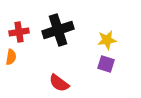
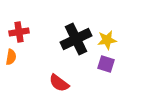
black cross: moved 18 px right, 9 px down; rotated 8 degrees counterclockwise
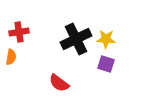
yellow star: moved 1 px left, 1 px up; rotated 12 degrees clockwise
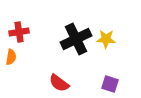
purple square: moved 4 px right, 20 px down
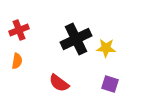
red cross: moved 2 px up; rotated 12 degrees counterclockwise
yellow star: moved 9 px down
orange semicircle: moved 6 px right, 4 px down
